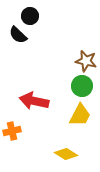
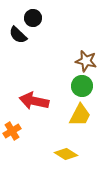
black circle: moved 3 px right, 2 px down
orange cross: rotated 18 degrees counterclockwise
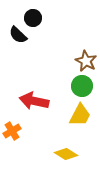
brown star: rotated 15 degrees clockwise
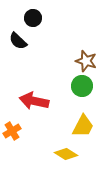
black semicircle: moved 6 px down
brown star: rotated 10 degrees counterclockwise
yellow trapezoid: moved 3 px right, 11 px down
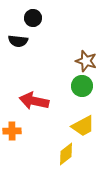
black semicircle: rotated 36 degrees counterclockwise
yellow trapezoid: rotated 35 degrees clockwise
orange cross: rotated 30 degrees clockwise
yellow diamond: rotated 70 degrees counterclockwise
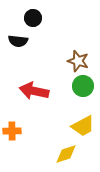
brown star: moved 8 px left
green circle: moved 1 px right
red arrow: moved 10 px up
yellow diamond: rotated 20 degrees clockwise
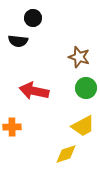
brown star: moved 1 px right, 4 px up
green circle: moved 3 px right, 2 px down
orange cross: moved 4 px up
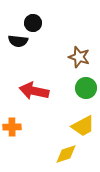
black circle: moved 5 px down
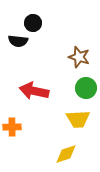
yellow trapezoid: moved 5 px left, 7 px up; rotated 25 degrees clockwise
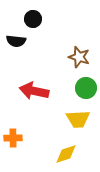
black circle: moved 4 px up
black semicircle: moved 2 px left
orange cross: moved 1 px right, 11 px down
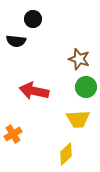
brown star: moved 2 px down
green circle: moved 1 px up
orange cross: moved 4 px up; rotated 30 degrees counterclockwise
yellow diamond: rotated 25 degrees counterclockwise
